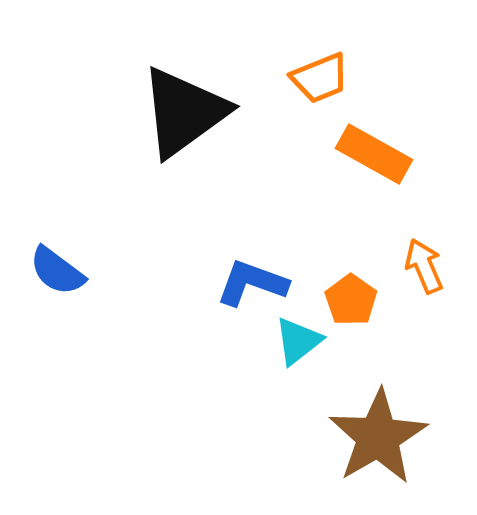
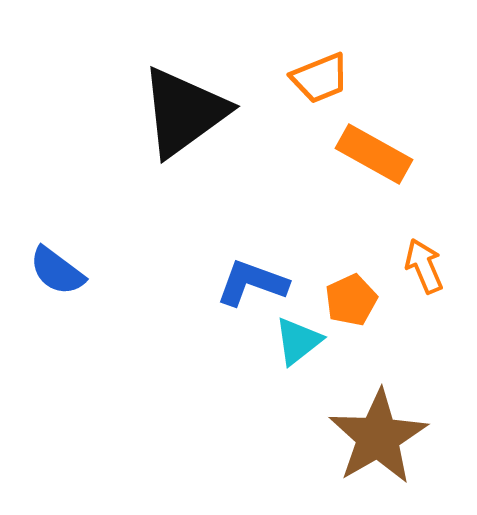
orange pentagon: rotated 12 degrees clockwise
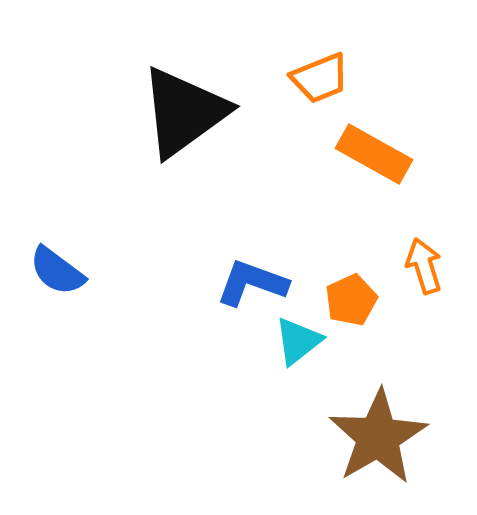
orange arrow: rotated 6 degrees clockwise
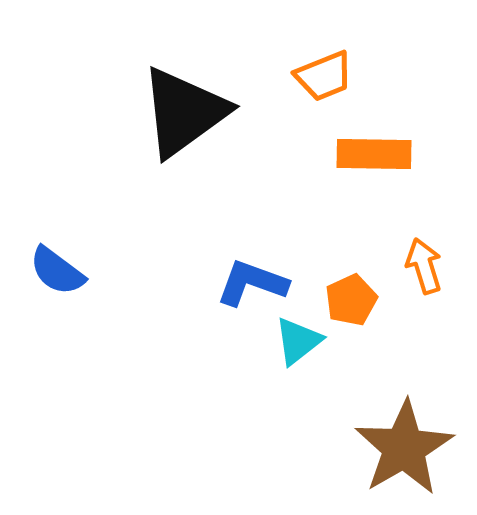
orange trapezoid: moved 4 px right, 2 px up
orange rectangle: rotated 28 degrees counterclockwise
brown star: moved 26 px right, 11 px down
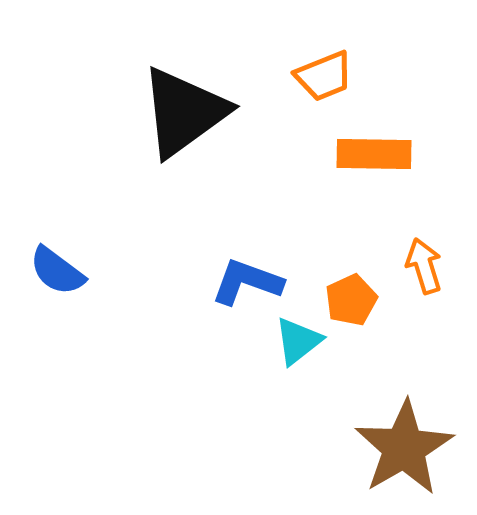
blue L-shape: moved 5 px left, 1 px up
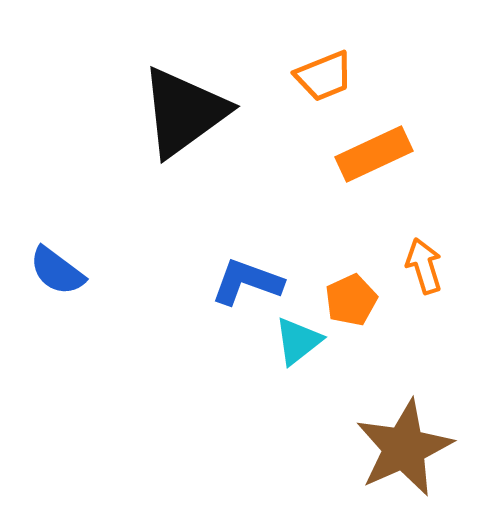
orange rectangle: rotated 26 degrees counterclockwise
brown star: rotated 6 degrees clockwise
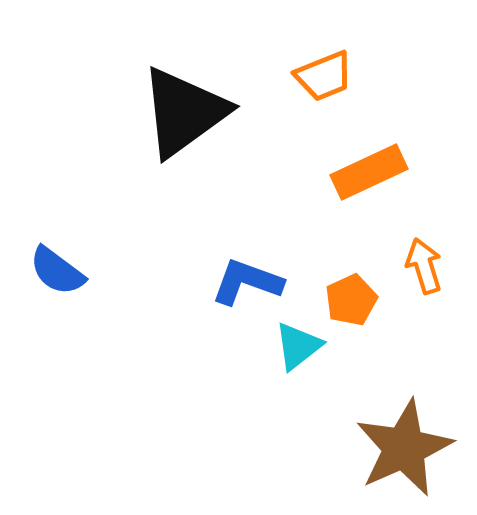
orange rectangle: moved 5 px left, 18 px down
cyan triangle: moved 5 px down
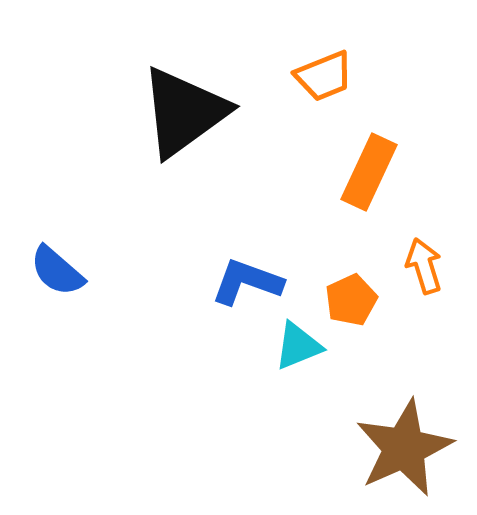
orange rectangle: rotated 40 degrees counterclockwise
blue semicircle: rotated 4 degrees clockwise
cyan triangle: rotated 16 degrees clockwise
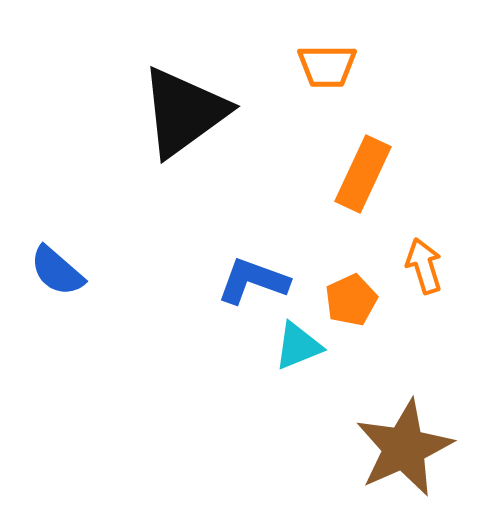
orange trapezoid: moved 3 px right, 10 px up; rotated 22 degrees clockwise
orange rectangle: moved 6 px left, 2 px down
blue L-shape: moved 6 px right, 1 px up
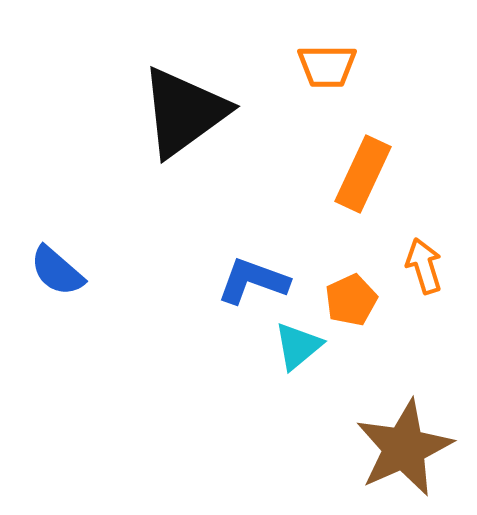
cyan triangle: rotated 18 degrees counterclockwise
